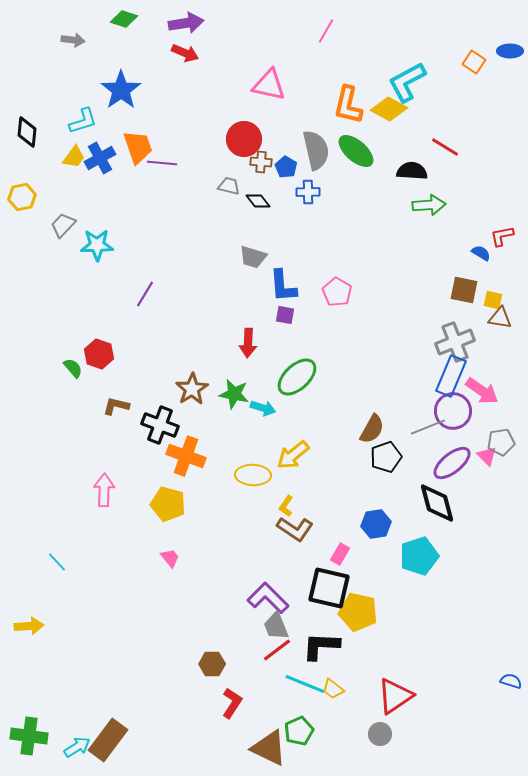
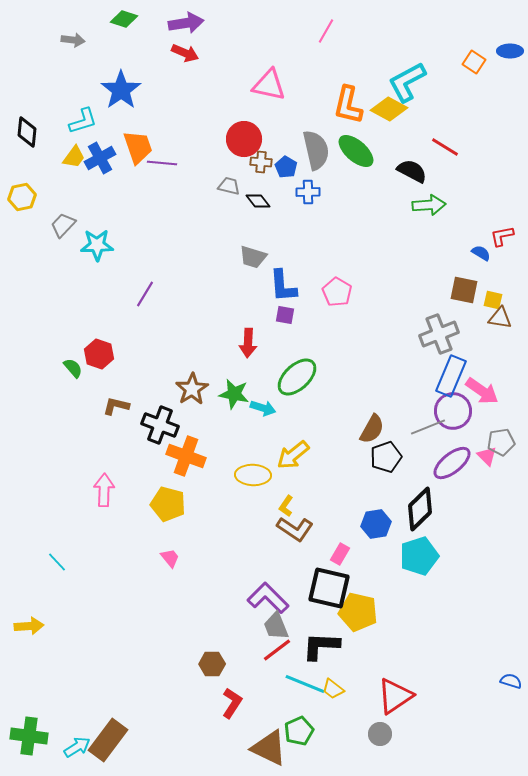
black semicircle at (412, 171): rotated 24 degrees clockwise
gray cross at (455, 342): moved 16 px left, 8 px up
black diamond at (437, 503): moved 17 px left, 6 px down; rotated 60 degrees clockwise
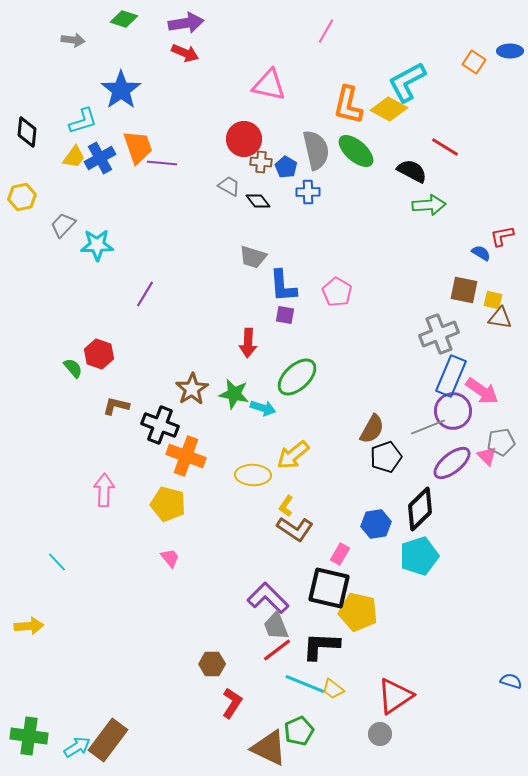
gray trapezoid at (229, 186): rotated 15 degrees clockwise
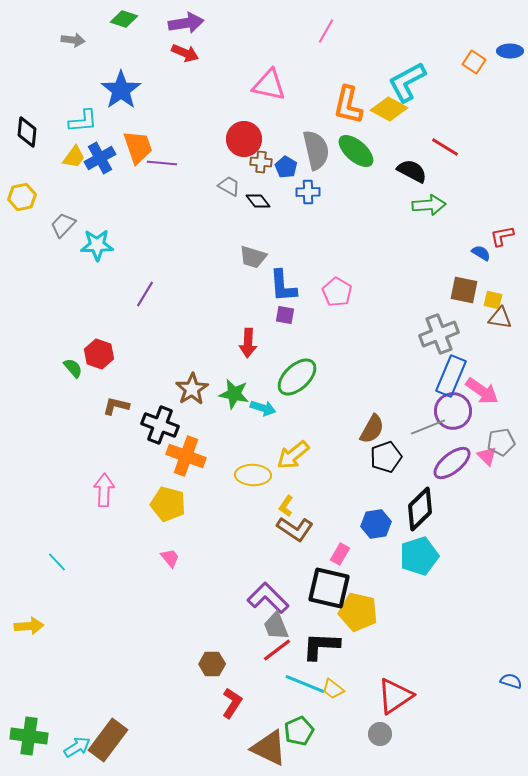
cyan L-shape at (83, 121): rotated 12 degrees clockwise
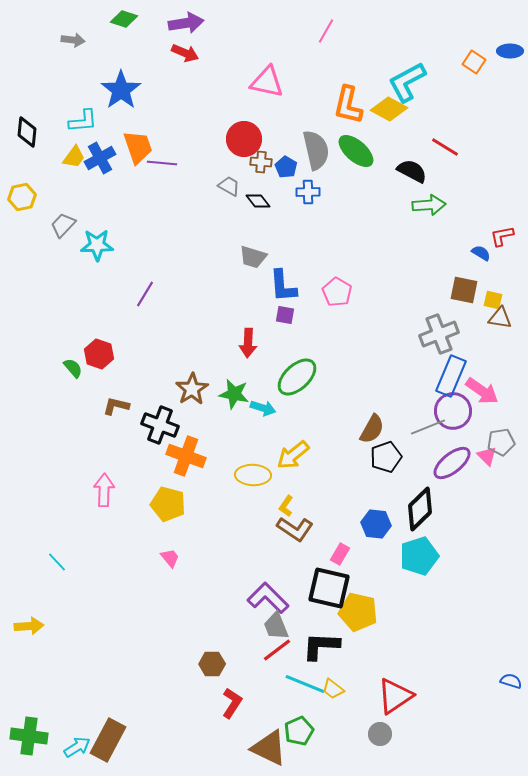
pink triangle at (269, 85): moved 2 px left, 3 px up
blue hexagon at (376, 524): rotated 16 degrees clockwise
brown rectangle at (108, 740): rotated 9 degrees counterclockwise
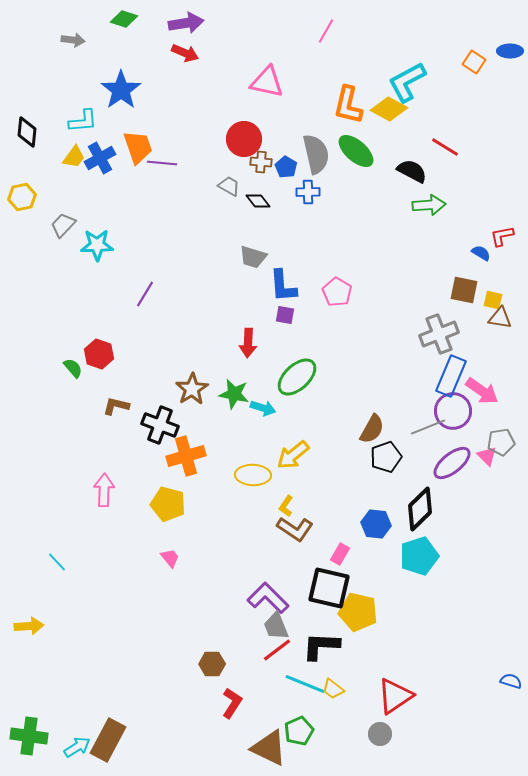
gray semicircle at (316, 150): moved 4 px down
orange cross at (186, 456): rotated 36 degrees counterclockwise
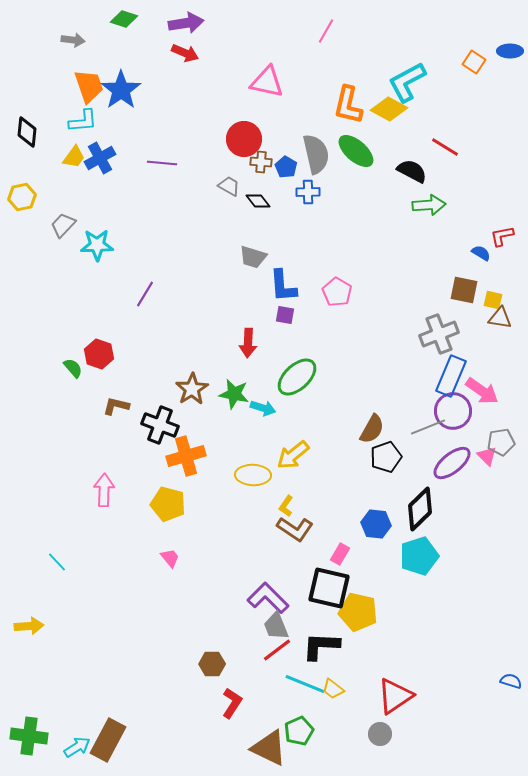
orange trapezoid at (138, 147): moved 49 px left, 61 px up
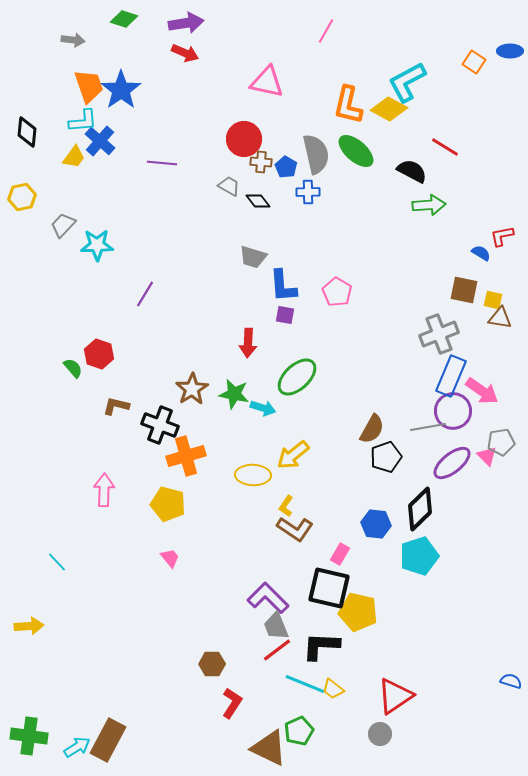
blue cross at (100, 158): moved 17 px up; rotated 20 degrees counterclockwise
gray line at (428, 427): rotated 12 degrees clockwise
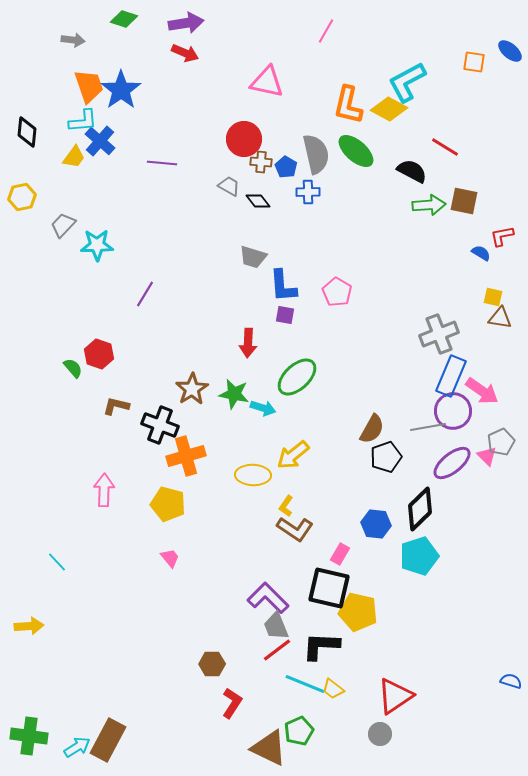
blue ellipse at (510, 51): rotated 40 degrees clockwise
orange square at (474, 62): rotated 25 degrees counterclockwise
brown square at (464, 290): moved 89 px up
yellow square at (493, 300): moved 3 px up
gray pentagon at (501, 442): rotated 16 degrees counterclockwise
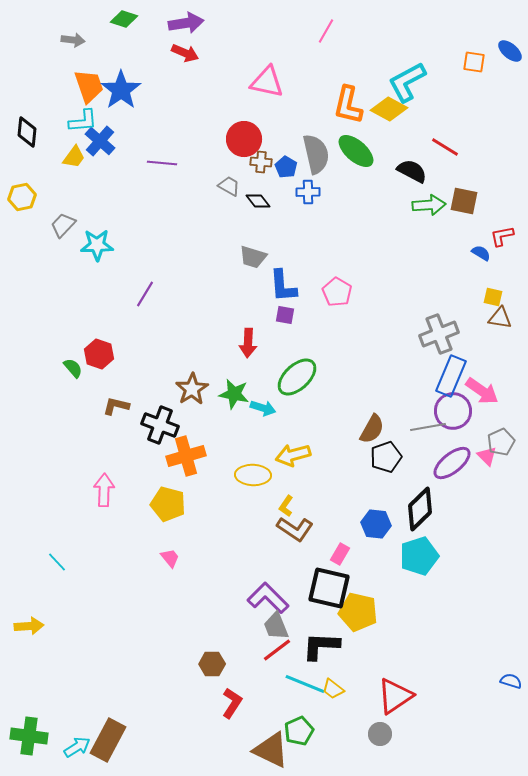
yellow arrow at (293, 455): rotated 24 degrees clockwise
brown triangle at (269, 748): moved 2 px right, 2 px down
